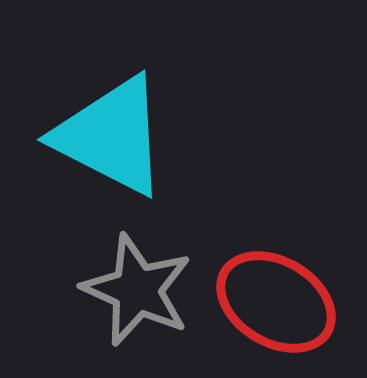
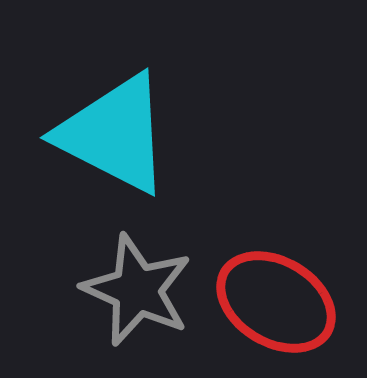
cyan triangle: moved 3 px right, 2 px up
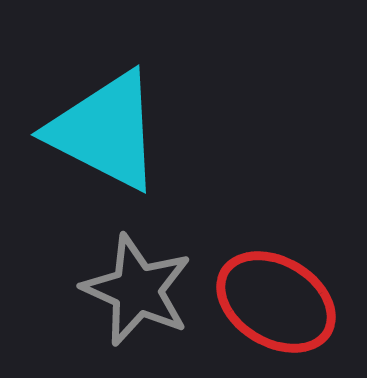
cyan triangle: moved 9 px left, 3 px up
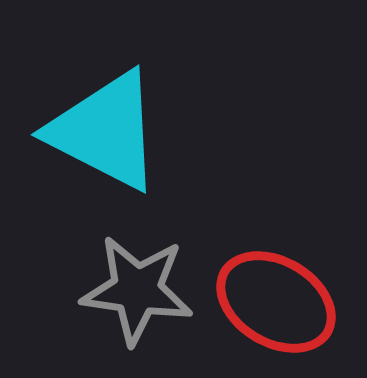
gray star: rotated 16 degrees counterclockwise
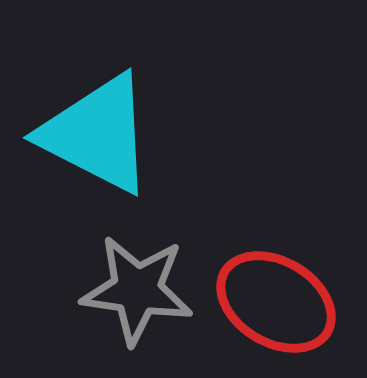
cyan triangle: moved 8 px left, 3 px down
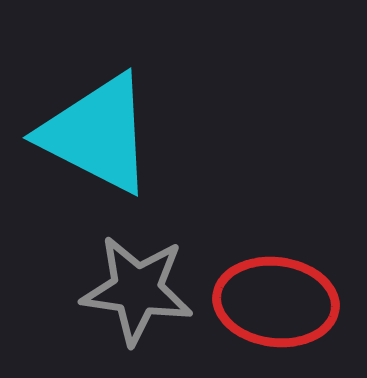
red ellipse: rotated 24 degrees counterclockwise
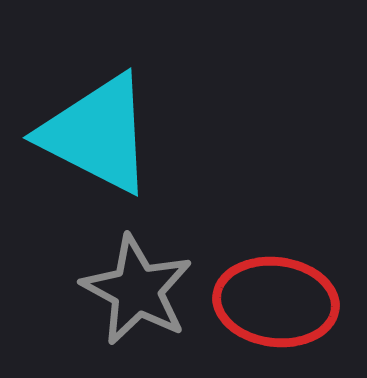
gray star: rotated 20 degrees clockwise
